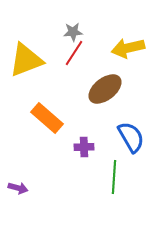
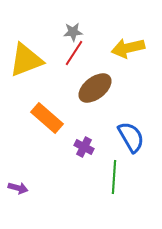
brown ellipse: moved 10 px left, 1 px up
purple cross: rotated 30 degrees clockwise
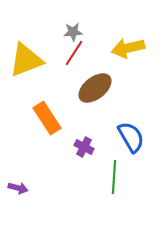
orange rectangle: rotated 16 degrees clockwise
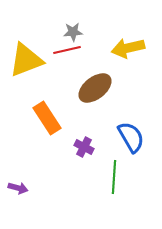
red line: moved 7 px left, 3 px up; rotated 44 degrees clockwise
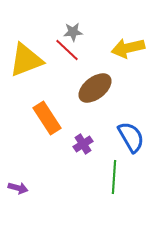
red line: rotated 56 degrees clockwise
purple cross: moved 1 px left, 3 px up; rotated 30 degrees clockwise
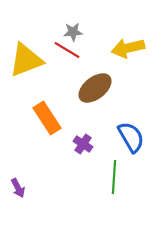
red line: rotated 12 degrees counterclockwise
purple cross: rotated 24 degrees counterclockwise
purple arrow: rotated 48 degrees clockwise
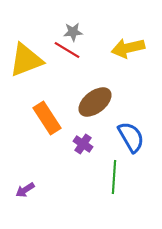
brown ellipse: moved 14 px down
purple arrow: moved 7 px right, 2 px down; rotated 84 degrees clockwise
